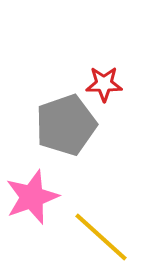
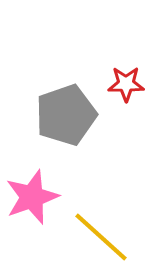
red star: moved 22 px right
gray pentagon: moved 10 px up
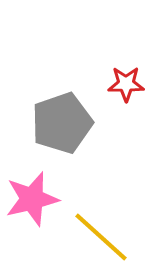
gray pentagon: moved 4 px left, 8 px down
pink star: moved 2 px down; rotated 6 degrees clockwise
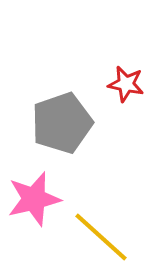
red star: rotated 12 degrees clockwise
pink star: moved 2 px right
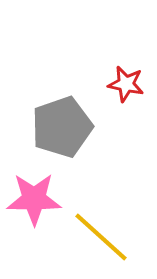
gray pentagon: moved 4 px down
pink star: rotated 14 degrees clockwise
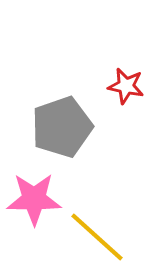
red star: moved 2 px down
yellow line: moved 4 px left
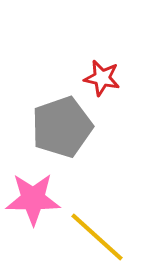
red star: moved 24 px left, 8 px up
pink star: moved 1 px left
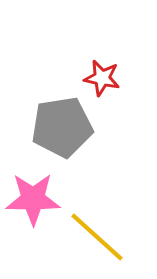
gray pentagon: rotated 10 degrees clockwise
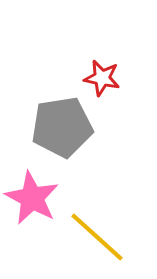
pink star: moved 1 px left, 1 px up; rotated 28 degrees clockwise
